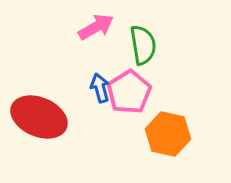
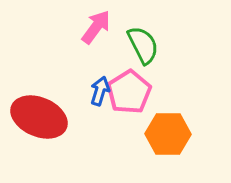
pink arrow: rotated 24 degrees counterclockwise
green semicircle: rotated 18 degrees counterclockwise
blue arrow: moved 3 px down; rotated 32 degrees clockwise
orange hexagon: rotated 12 degrees counterclockwise
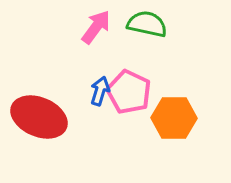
green semicircle: moved 4 px right, 21 px up; rotated 51 degrees counterclockwise
pink pentagon: rotated 15 degrees counterclockwise
orange hexagon: moved 6 px right, 16 px up
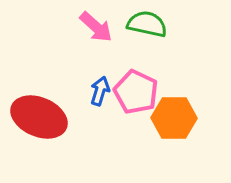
pink arrow: rotated 96 degrees clockwise
pink pentagon: moved 7 px right
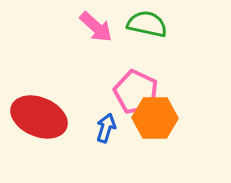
blue arrow: moved 6 px right, 37 px down
orange hexagon: moved 19 px left
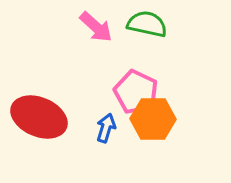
orange hexagon: moved 2 px left, 1 px down
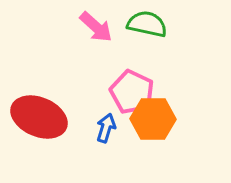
pink pentagon: moved 4 px left
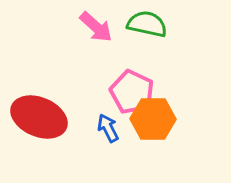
blue arrow: moved 2 px right; rotated 44 degrees counterclockwise
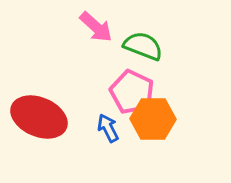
green semicircle: moved 4 px left, 22 px down; rotated 9 degrees clockwise
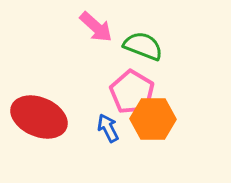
pink pentagon: rotated 6 degrees clockwise
